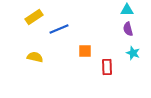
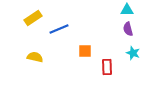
yellow rectangle: moved 1 px left, 1 px down
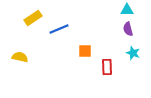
yellow semicircle: moved 15 px left
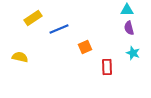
purple semicircle: moved 1 px right, 1 px up
orange square: moved 4 px up; rotated 24 degrees counterclockwise
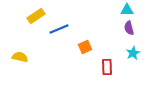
yellow rectangle: moved 3 px right, 2 px up
cyan star: rotated 24 degrees clockwise
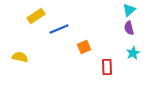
cyan triangle: moved 2 px right; rotated 40 degrees counterclockwise
orange square: moved 1 px left
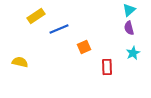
yellow semicircle: moved 5 px down
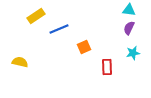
cyan triangle: rotated 48 degrees clockwise
purple semicircle: rotated 40 degrees clockwise
cyan star: rotated 16 degrees clockwise
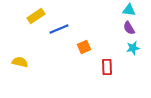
purple semicircle: rotated 56 degrees counterclockwise
cyan star: moved 5 px up
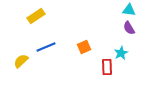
blue line: moved 13 px left, 18 px down
cyan star: moved 12 px left, 5 px down; rotated 16 degrees counterclockwise
yellow semicircle: moved 1 px right, 1 px up; rotated 56 degrees counterclockwise
